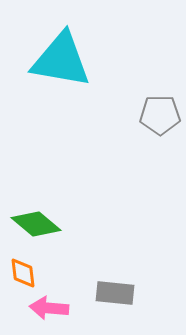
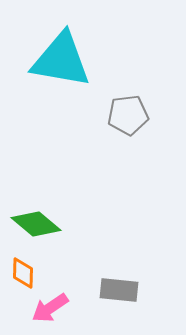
gray pentagon: moved 32 px left; rotated 6 degrees counterclockwise
orange diamond: rotated 8 degrees clockwise
gray rectangle: moved 4 px right, 3 px up
pink arrow: moved 1 px right; rotated 39 degrees counterclockwise
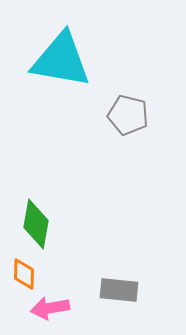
gray pentagon: rotated 21 degrees clockwise
green diamond: rotated 60 degrees clockwise
orange diamond: moved 1 px right, 1 px down
pink arrow: rotated 24 degrees clockwise
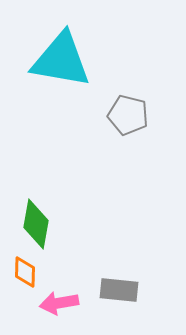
orange diamond: moved 1 px right, 2 px up
pink arrow: moved 9 px right, 5 px up
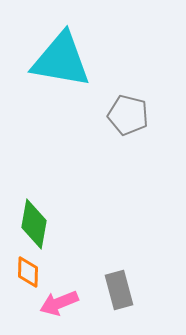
green diamond: moved 2 px left
orange diamond: moved 3 px right
gray rectangle: rotated 69 degrees clockwise
pink arrow: rotated 12 degrees counterclockwise
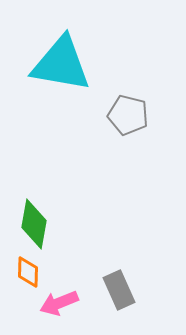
cyan triangle: moved 4 px down
gray rectangle: rotated 9 degrees counterclockwise
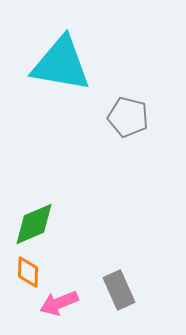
gray pentagon: moved 2 px down
green diamond: rotated 57 degrees clockwise
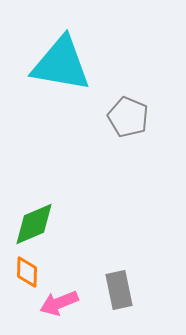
gray pentagon: rotated 9 degrees clockwise
orange diamond: moved 1 px left
gray rectangle: rotated 12 degrees clockwise
